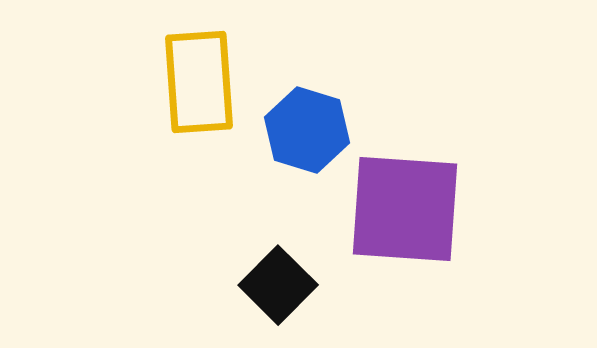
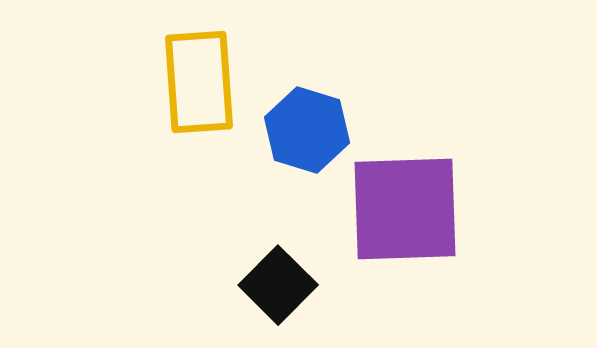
purple square: rotated 6 degrees counterclockwise
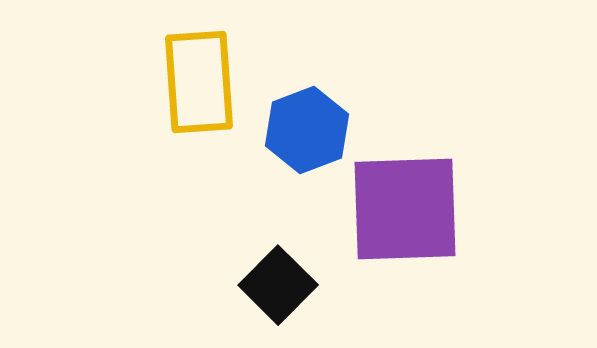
blue hexagon: rotated 22 degrees clockwise
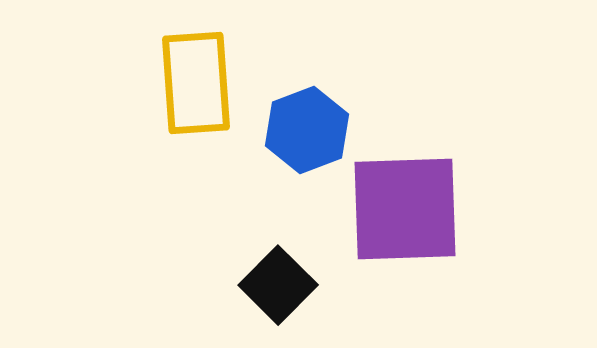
yellow rectangle: moved 3 px left, 1 px down
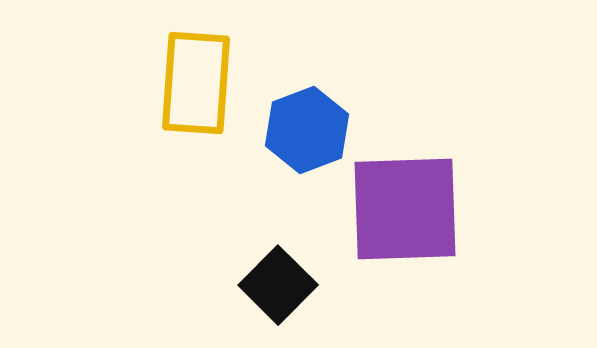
yellow rectangle: rotated 8 degrees clockwise
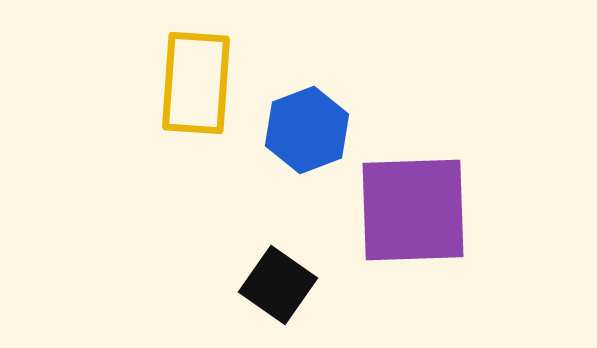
purple square: moved 8 px right, 1 px down
black square: rotated 10 degrees counterclockwise
